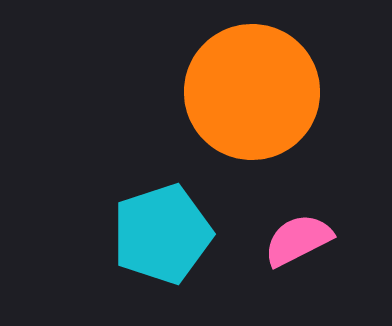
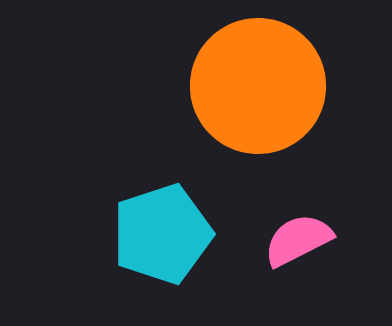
orange circle: moved 6 px right, 6 px up
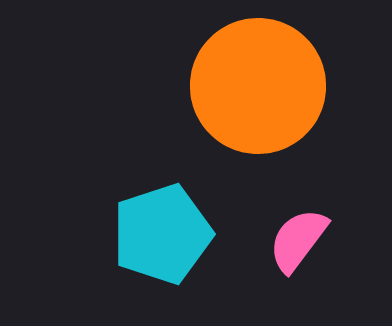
pink semicircle: rotated 26 degrees counterclockwise
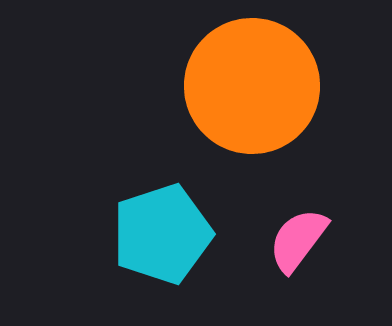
orange circle: moved 6 px left
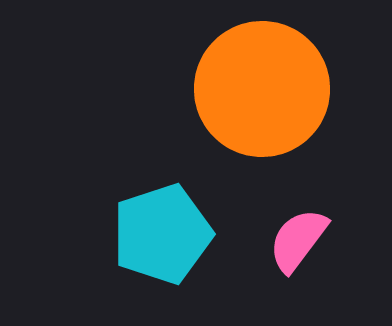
orange circle: moved 10 px right, 3 px down
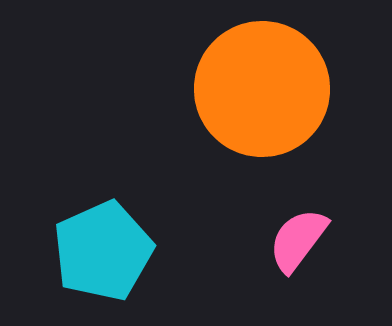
cyan pentagon: moved 59 px left, 17 px down; rotated 6 degrees counterclockwise
